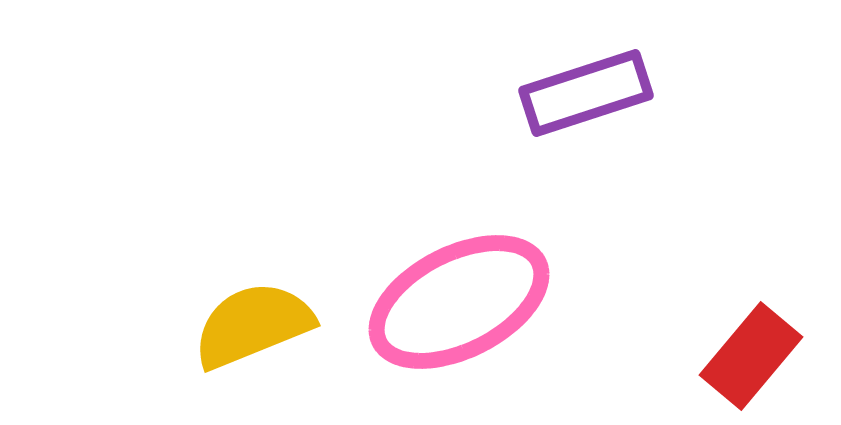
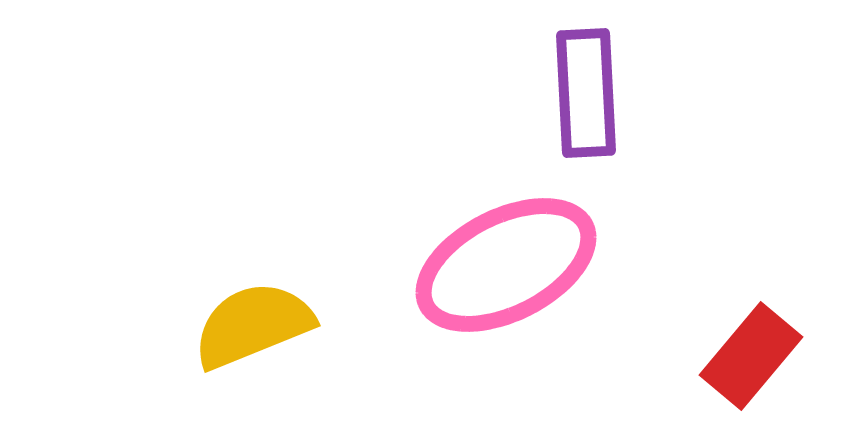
purple rectangle: rotated 75 degrees counterclockwise
pink ellipse: moved 47 px right, 37 px up
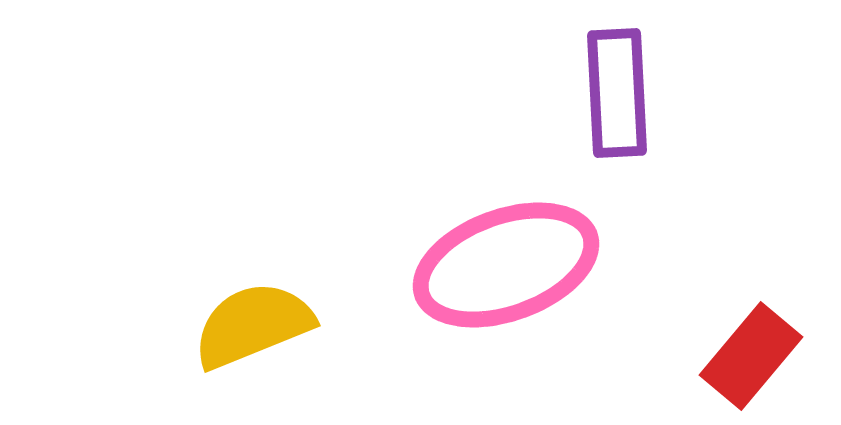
purple rectangle: moved 31 px right
pink ellipse: rotated 7 degrees clockwise
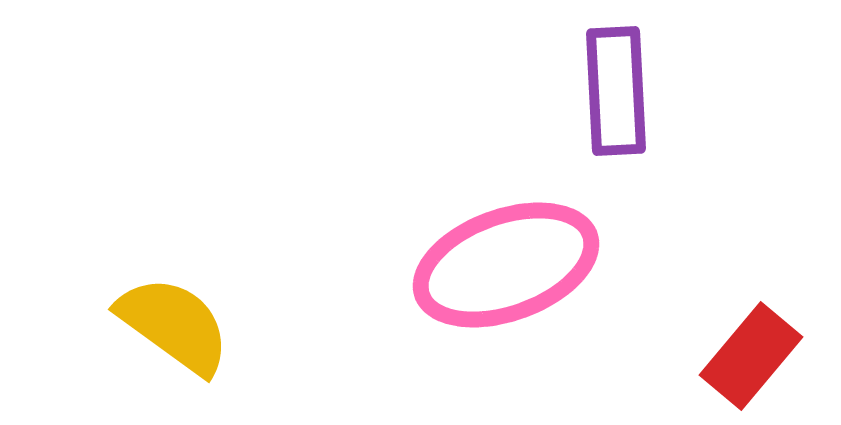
purple rectangle: moved 1 px left, 2 px up
yellow semicircle: moved 79 px left; rotated 58 degrees clockwise
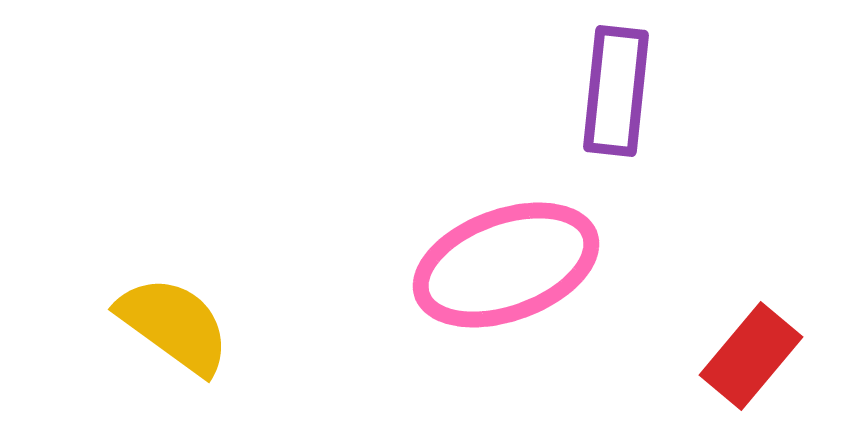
purple rectangle: rotated 9 degrees clockwise
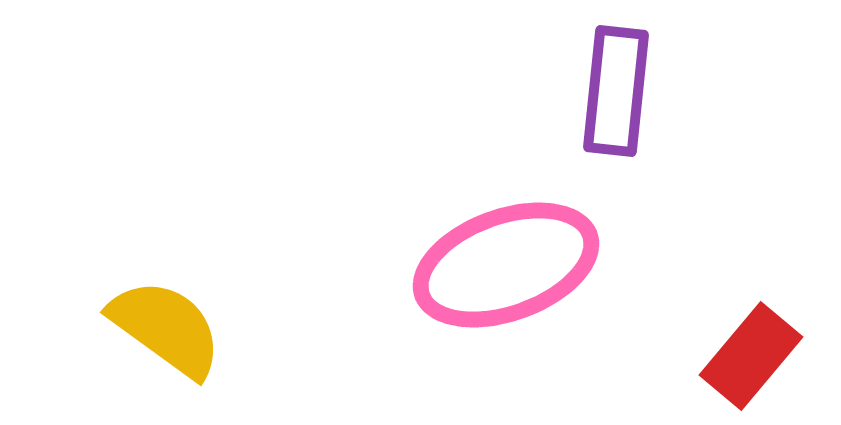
yellow semicircle: moved 8 px left, 3 px down
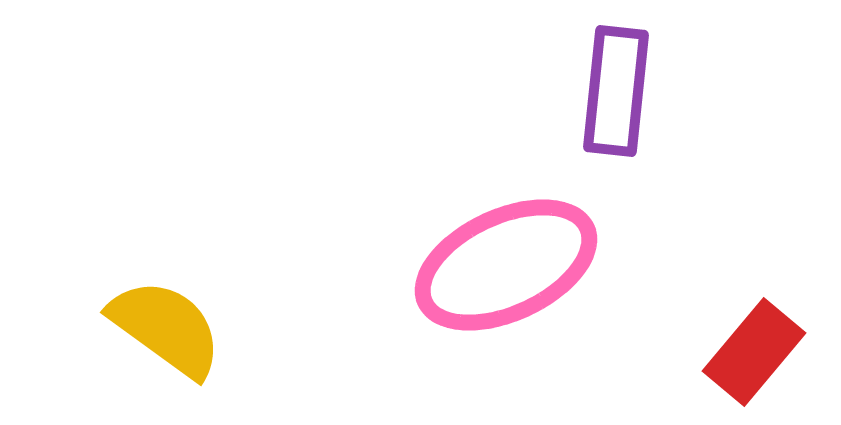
pink ellipse: rotated 5 degrees counterclockwise
red rectangle: moved 3 px right, 4 px up
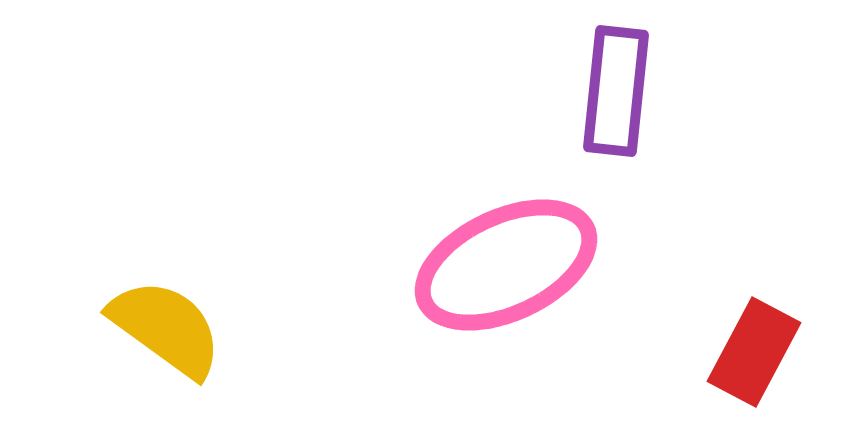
red rectangle: rotated 12 degrees counterclockwise
